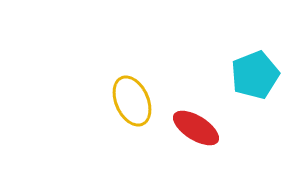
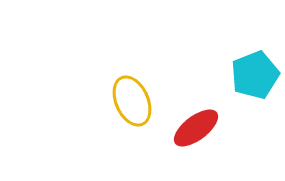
red ellipse: rotated 69 degrees counterclockwise
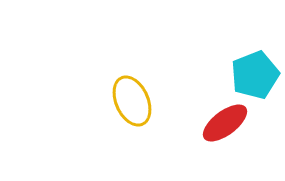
red ellipse: moved 29 px right, 5 px up
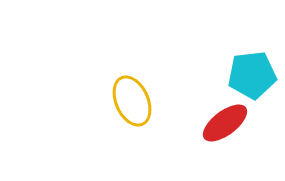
cyan pentagon: moved 3 px left; rotated 15 degrees clockwise
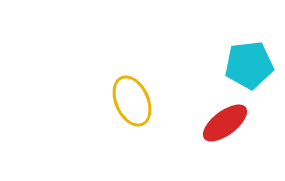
cyan pentagon: moved 3 px left, 10 px up
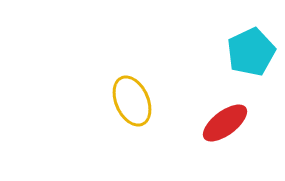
cyan pentagon: moved 2 px right, 13 px up; rotated 18 degrees counterclockwise
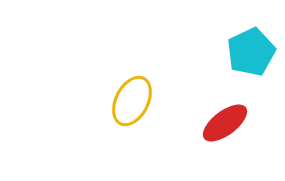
yellow ellipse: rotated 51 degrees clockwise
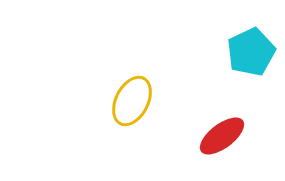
red ellipse: moved 3 px left, 13 px down
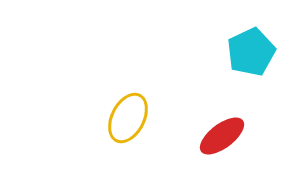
yellow ellipse: moved 4 px left, 17 px down
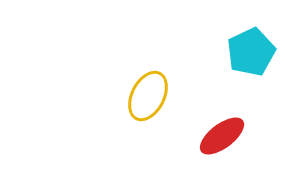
yellow ellipse: moved 20 px right, 22 px up
